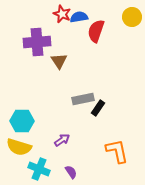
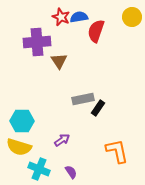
red star: moved 1 px left, 3 px down
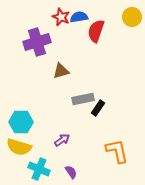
purple cross: rotated 12 degrees counterclockwise
brown triangle: moved 2 px right, 10 px down; rotated 48 degrees clockwise
cyan hexagon: moved 1 px left, 1 px down
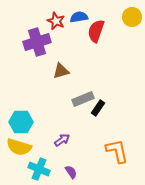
red star: moved 5 px left, 4 px down
gray rectangle: rotated 10 degrees counterclockwise
